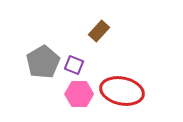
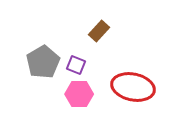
purple square: moved 2 px right
red ellipse: moved 11 px right, 4 px up
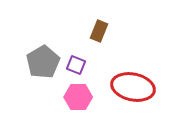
brown rectangle: rotated 20 degrees counterclockwise
pink hexagon: moved 1 px left, 3 px down
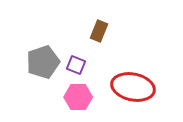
gray pentagon: rotated 12 degrees clockwise
